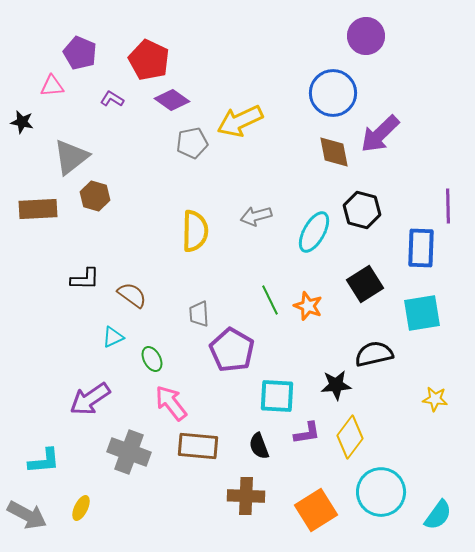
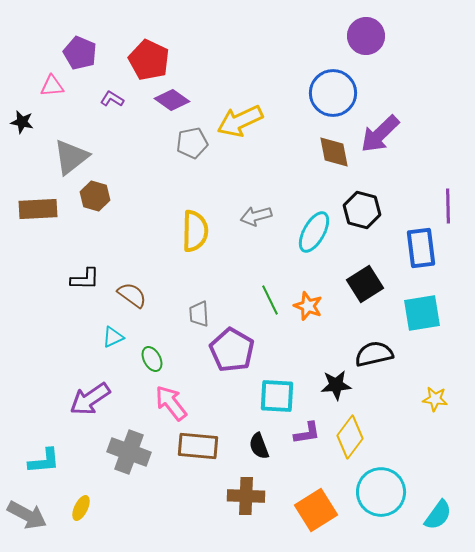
blue rectangle at (421, 248): rotated 9 degrees counterclockwise
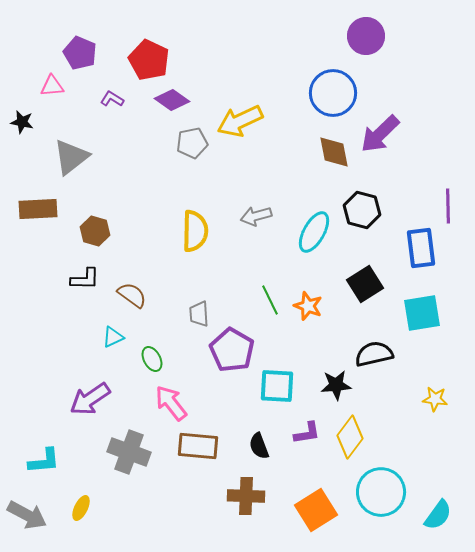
brown hexagon at (95, 196): moved 35 px down
cyan square at (277, 396): moved 10 px up
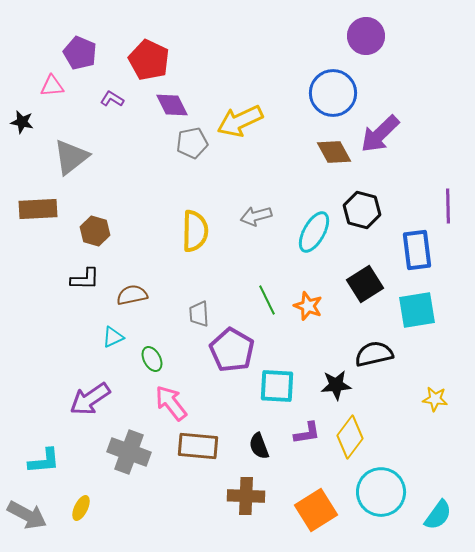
purple diamond at (172, 100): moved 5 px down; rotated 28 degrees clockwise
brown diamond at (334, 152): rotated 18 degrees counterclockwise
blue rectangle at (421, 248): moved 4 px left, 2 px down
brown semicircle at (132, 295): rotated 48 degrees counterclockwise
green line at (270, 300): moved 3 px left
cyan square at (422, 313): moved 5 px left, 3 px up
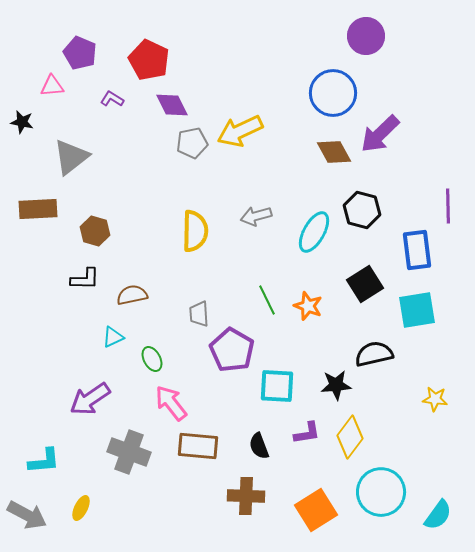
yellow arrow at (240, 121): moved 10 px down
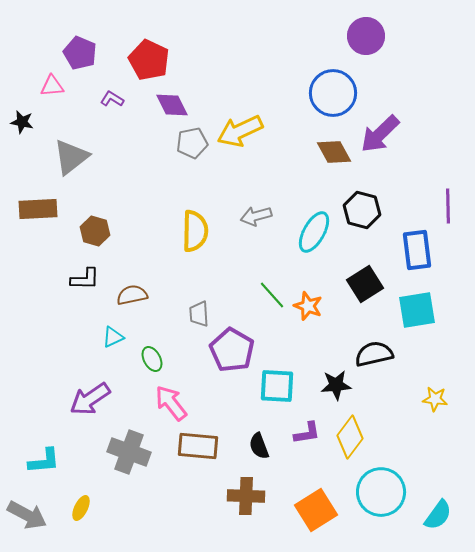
green line at (267, 300): moved 5 px right, 5 px up; rotated 16 degrees counterclockwise
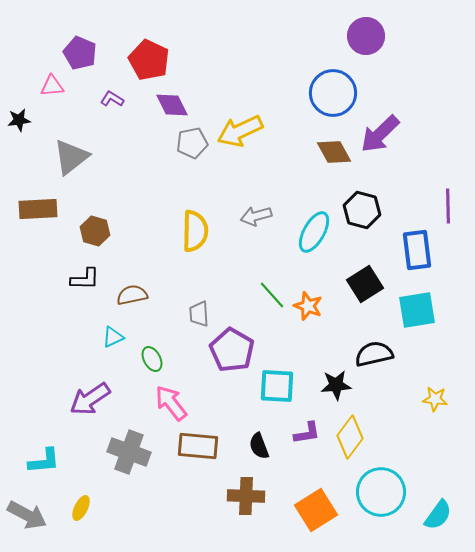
black star at (22, 122): moved 3 px left, 2 px up; rotated 20 degrees counterclockwise
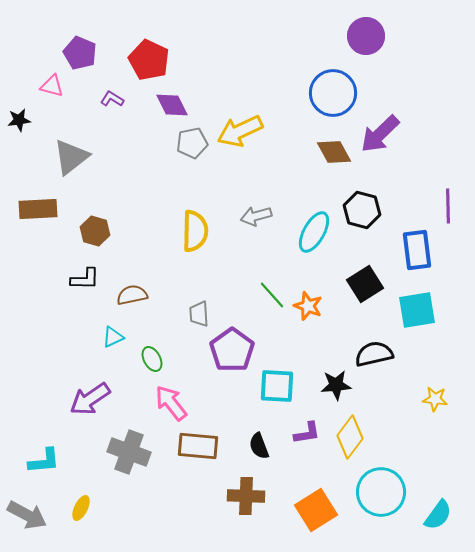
pink triangle at (52, 86): rotated 20 degrees clockwise
purple pentagon at (232, 350): rotated 6 degrees clockwise
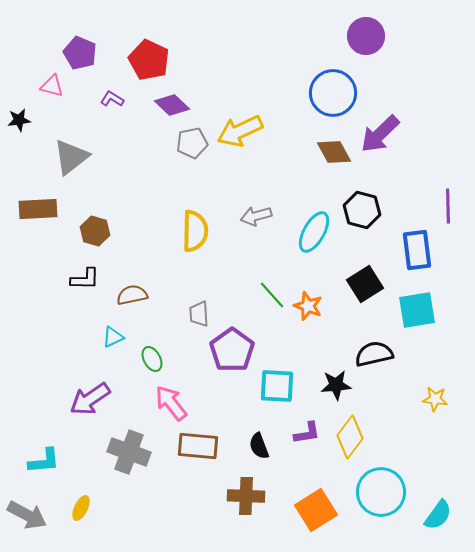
purple diamond at (172, 105): rotated 20 degrees counterclockwise
